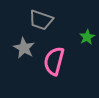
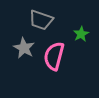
green star: moved 6 px left, 3 px up
pink semicircle: moved 5 px up
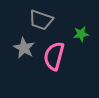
green star: rotated 21 degrees clockwise
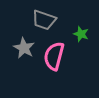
gray trapezoid: moved 3 px right
green star: rotated 28 degrees clockwise
